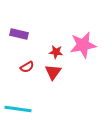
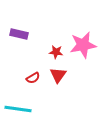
red semicircle: moved 6 px right, 11 px down
red triangle: moved 5 px right, 3 px down
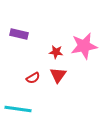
pink star: moved 1 px right, 1 px down
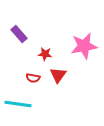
purple rectangle: rotated 36 degrees clockwise
red star: moved 11 px left, 2 px down
red semicircle: rotated 40 degrees clockwise
cyan line: moved 5 px up
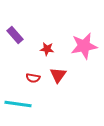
purple rectangle: moved 4 px left, 1 px down
red star: moved 2 px right, 5 px up
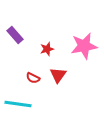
red star: rotated 24 degrees counterclockwise
red semicircle: rotated 16 degrees clockwise
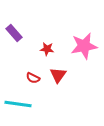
purple rectangle: moved 1 px left, 2 px up
red star: rotated 24 degrees clockwise
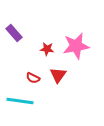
pink star: moved 8 px left
cyan line: moved 2 px right, 3 px up
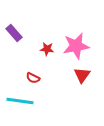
red triangle: moved 24 px right
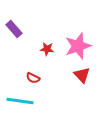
purple rectangle: moved 4 px up
pink star: moved 2 px right; rotated 8 degrees counterclockwise
red triangle: rotated 18 degrees counterclockwise
